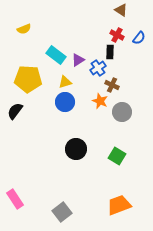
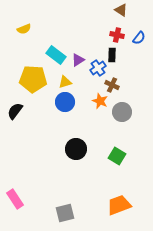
red cross: rotated 16 degrees counterclockwise
black rectangle: moved 2 px right, 3 px down
yellow pentagon: moved 5 px right
gray square: moved 3 px right, 1 px down; rotated 24 degrees clockwise
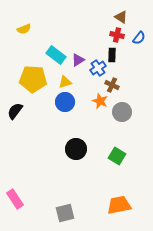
brown triangle: moved 7 px down
orange trapezoid: rotated 10 degrees clockwise
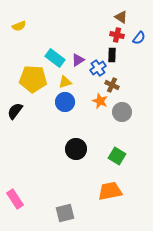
yellow semicircle: moved 5 px left, 3 px up
cyan rectangle: moved 1 px left, 3 px down
orange trapezoid: moved 9 px left, 14 px up
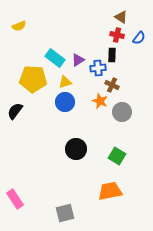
blue cross: rotated 28 degrees clockwise
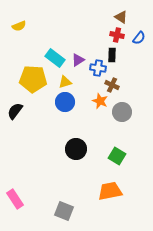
blue cross: rotated 14 degrees clockwise
gray square: moved 1 px left, 2 px up; rotated 36 degrees clockwise
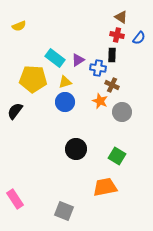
orange trapezoid: moved 5 px left, 4 px up
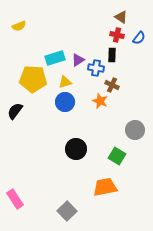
cyan rectangle: rotated 54 degrees counterclockwise
blue cross: moved 2 px left
gray circle: moved 13 px right, 18 px down
gray square: moved 3 px right; rotated 24 degrees clockwise
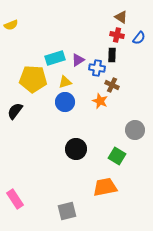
yellow semicircle: moved 8 px left, 1 px up
blue cross: moved 1 px right
gray square: rotated 30 degrees clockwise
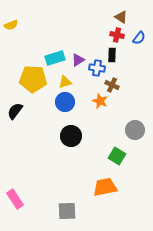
black circle: moved 5 px left, 13 px up
gray square: rotated 12 degrees clockwise
